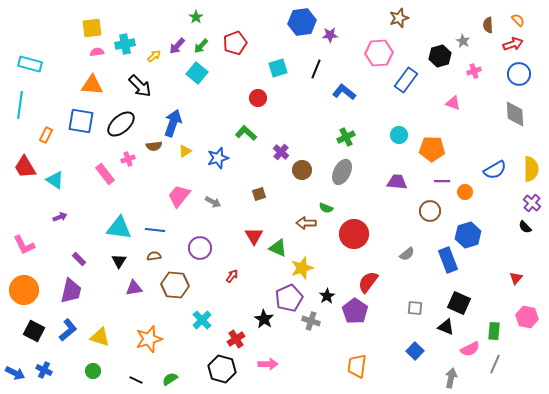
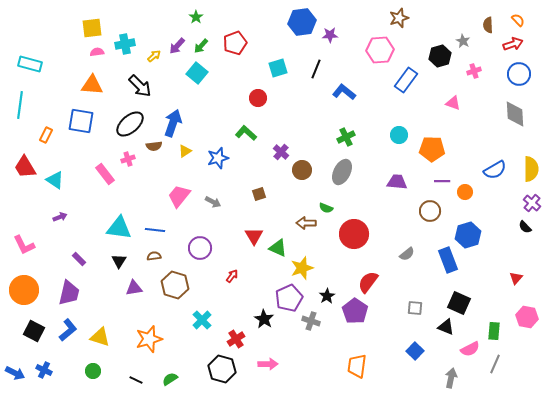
pink hexagon at (379, 53): moved 1 px right, 3 px up
black ellipse at (121, 124): moved 9 px right
brown hexagon at (175, 285): rotated 12 degrees clockwise
purple trapezoid at (71, 291): moved 2 px left, 2 px down
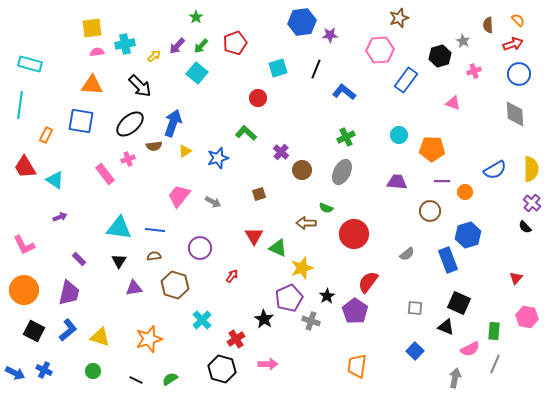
gray arrow at (451, 378): moved 4 px right
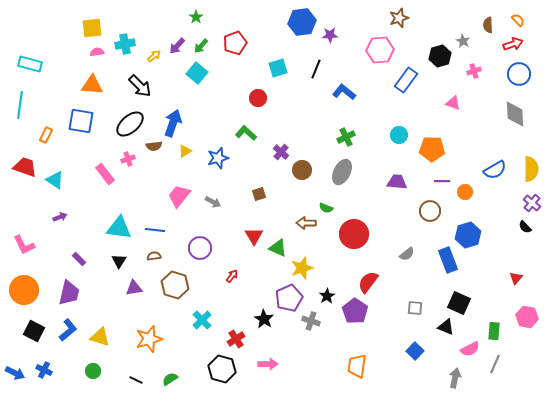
red trapezoid at (25, 167): rotated 140 degrees clockwise
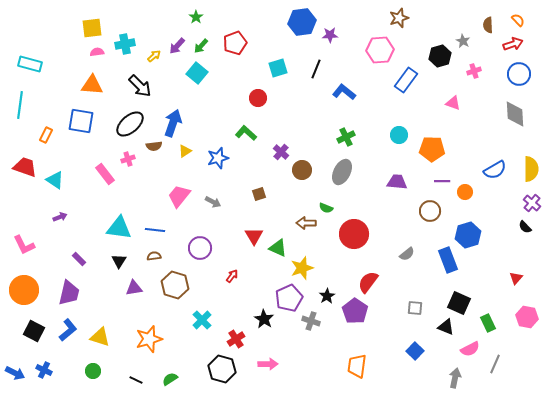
green rectangle at (494, 331): moved 6 px left, 8 px up; rotated 30 degrees counterclockwise
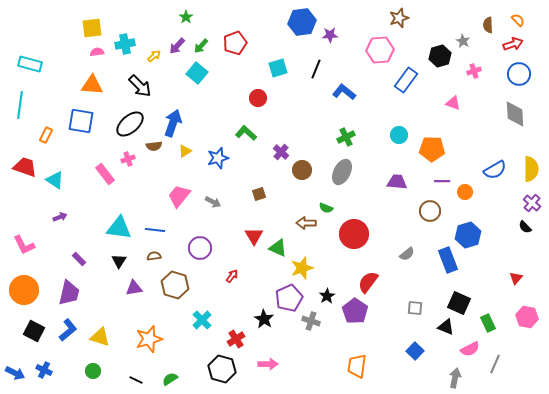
green star at (196, 17): moved 10 px left
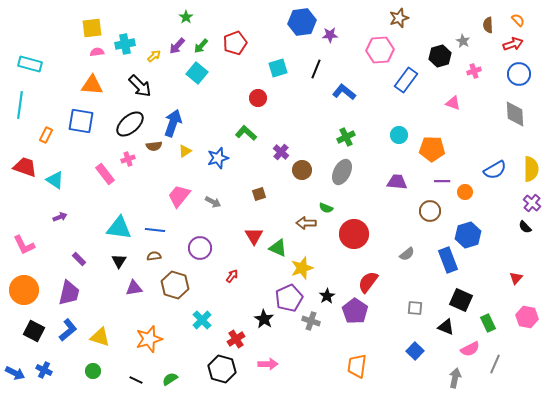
black square at (459, 303): moved 2 px right, 3 px up
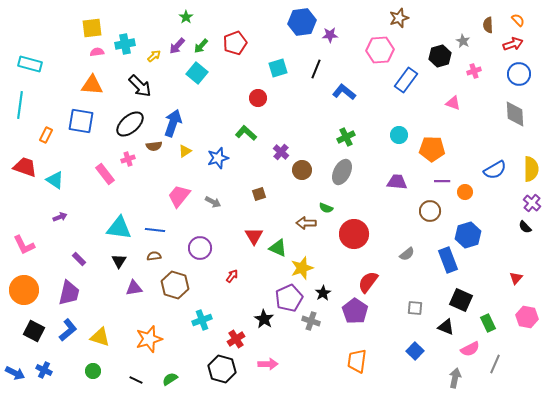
black star at (327, 296): moved 4 px left, 3 px up
cyan cross at (202, 320): rotated 24 degrees clockwise
orange trapezoid at (357, 366): moved 5 px up
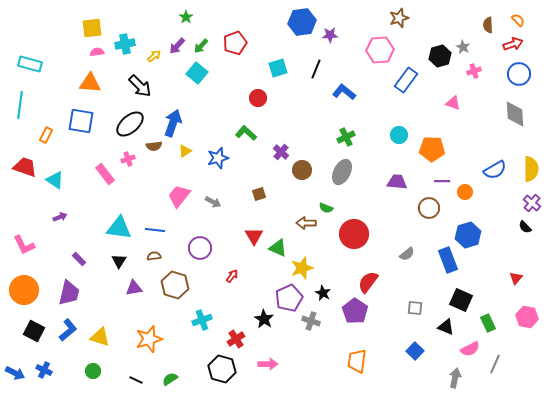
gray star at (463, 41): moved 6 px down
orange triangle at (92, 85): moved 2 px left, 2 px up
brown circle at (430, 211): moved 1 px left, 3 px up
black star at (323, 293): rotated 14 degrees counterclockwise
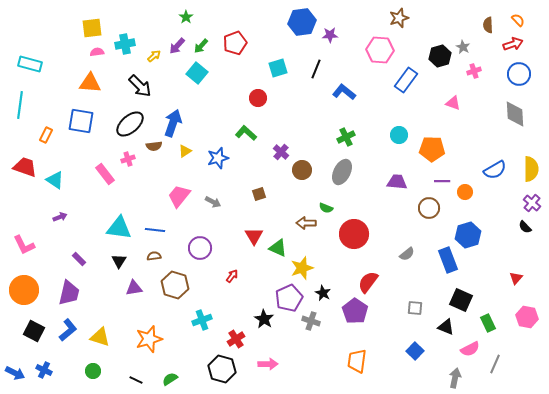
pink hexagon at (380, 50): rotated 8 degrees clockwise
